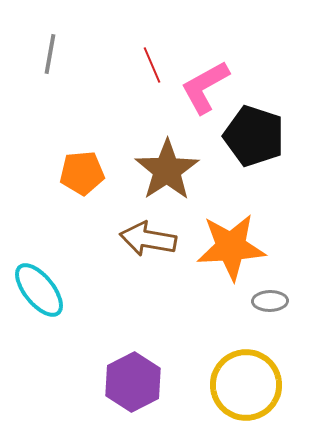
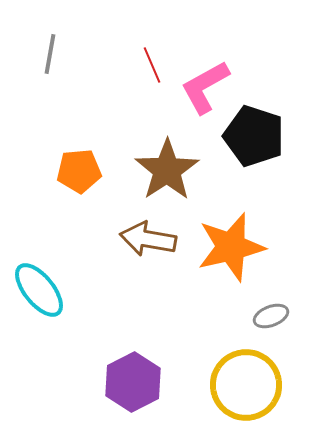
orange pentagon: moved 3 px left, 2 px up
orange star: rotated 10 degrees counterclockwise
gray ellipse: moved 1 px right, 15 px down; rotated 20 degrees counterclockwise
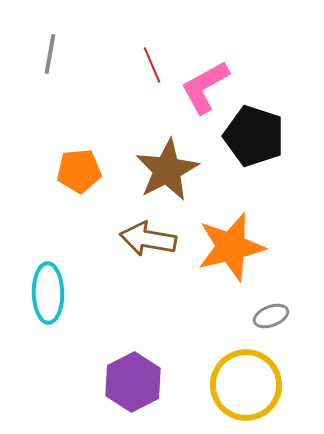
brown star: rotated 6 degrees clockwise
cyan ellipse: moved 9 px right, 3 px down; rotated 38 degrees clockwise
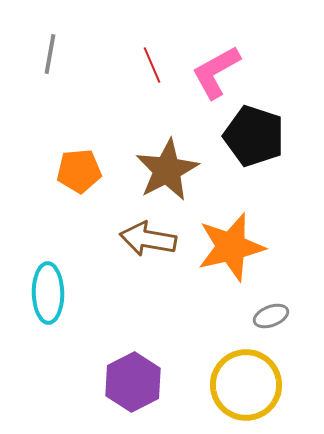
pink L-shape: moved 11 px right, 15 px up
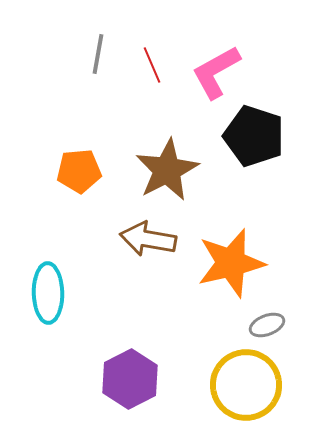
gray line: moved 48 px right
orange star: moved 16 px down
gray ellipse: moved 4 px left, 9 px down
purple hexagon: moved 3 px left, 3 px up
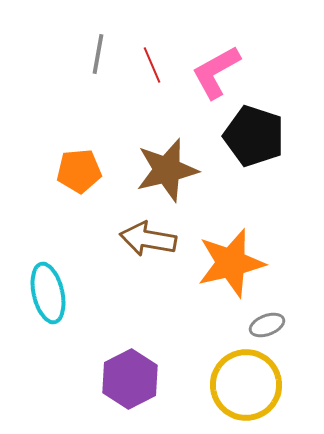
brown star: rotated 14 degrees clockwise
cyan ellipse: rotated 12 degrees counterclockwise
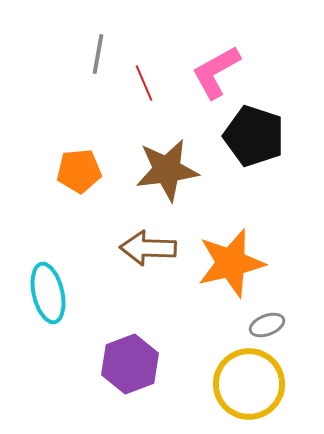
red line: moved 8 px left, 18 px down
brown star: rotated 6 degrees clockwise
brown arrow: moved 9 px down; rotated 8 degrees counterclockwise
purple hexagon: moved 15 px up; rotated 6 degrees clockwise
yellow circle: moved 3 px right, 1 px up
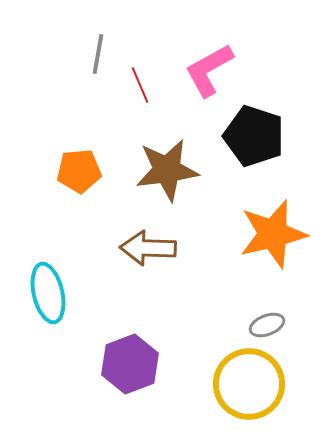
pink L-shape: moved 7 px left, 2 px up
red line: moved 4 px left, 2 px down
orange star: moved 42 px right, 29 px up
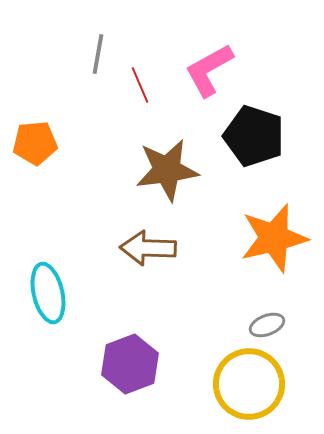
orange pentagon: moved 44 px left, 28 px up
orange star: moved 1 px right, 4 px down
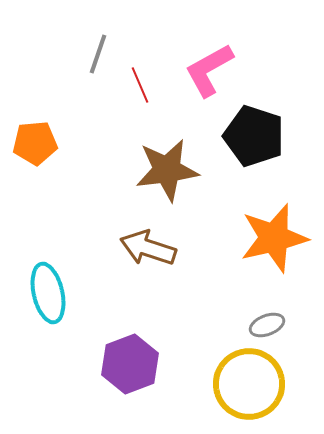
gray line: rotated 9 degrees clockwise
brown arrow: rotated 16 degrees clockwise
